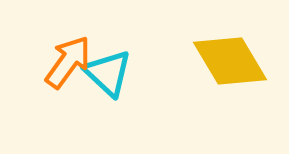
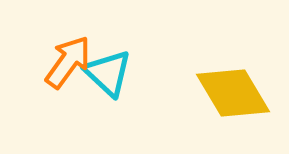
yellow diamond: moved 3 px right, 32 px down
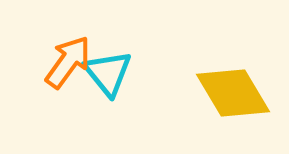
cyan triangle: rotated 8 degrees clockwise
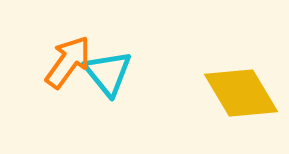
yellow diamond: moved 8 px right
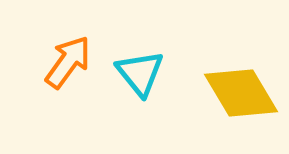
cyan triangle: moved 32 px right
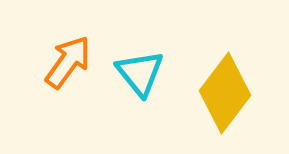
yellow diamond: moved 16 px left; rotated 68 degrees clockwise
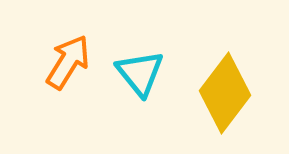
orange arrow: rotated 4 degrees counterclockwise
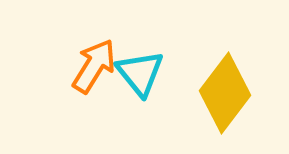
orange arrow: moved 26 px right, 4 px down
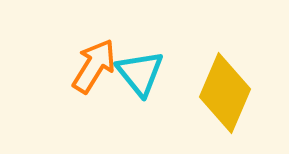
yellow diamond: rotated 14 degrees counterclockwise
